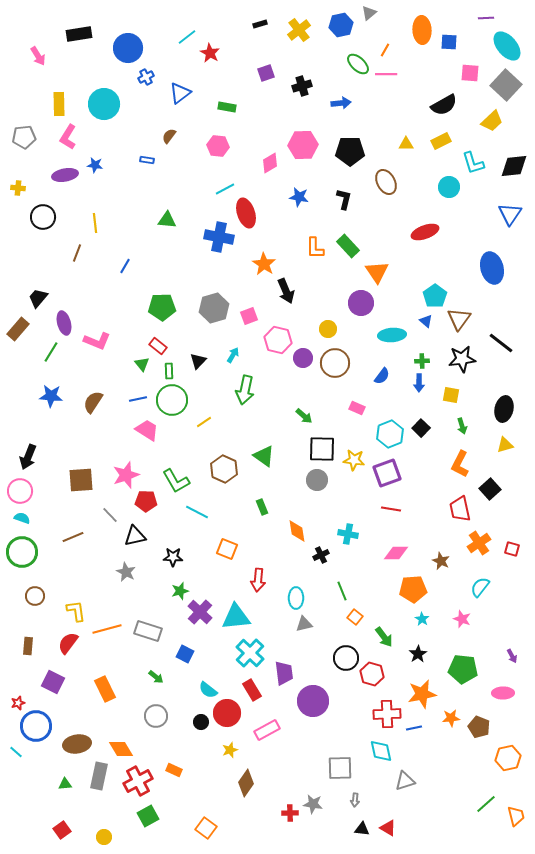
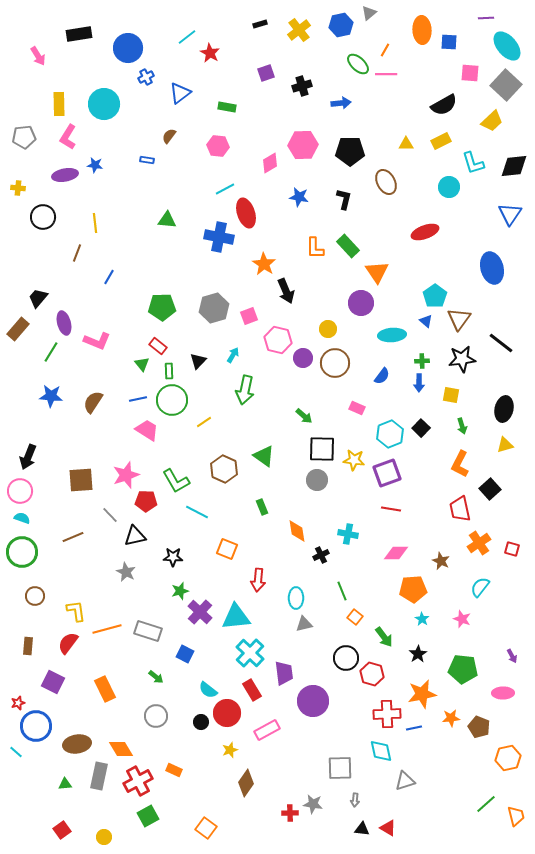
blue line at (125, 266): moved 16 px left, 11 px down
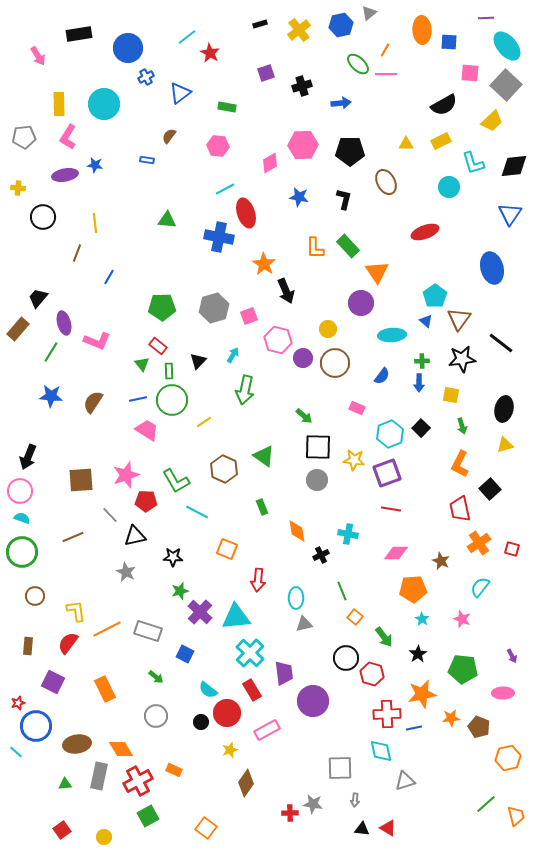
black square at (322, 449): moved 4 px left, 2 px up
orange line at (107, 629): rotated 12 degrees counterclockwise
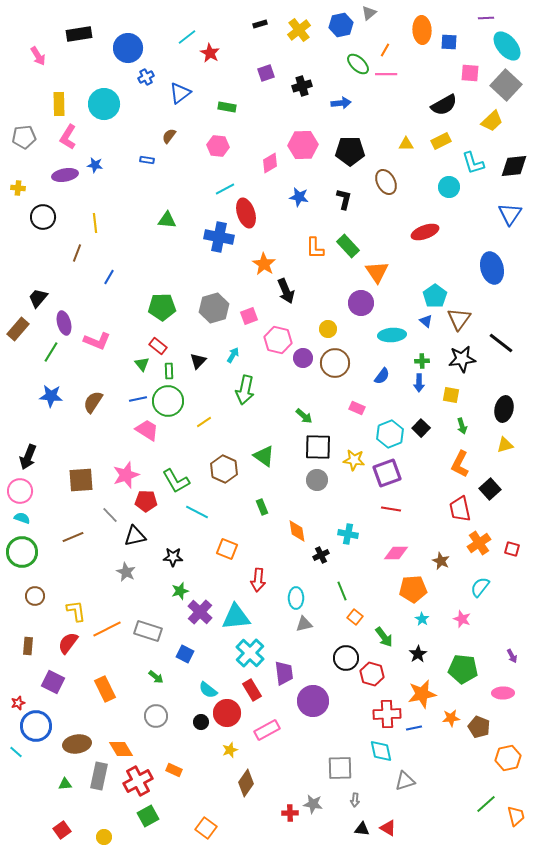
green circle at (172, 400): moved 4 px left, 1 px down
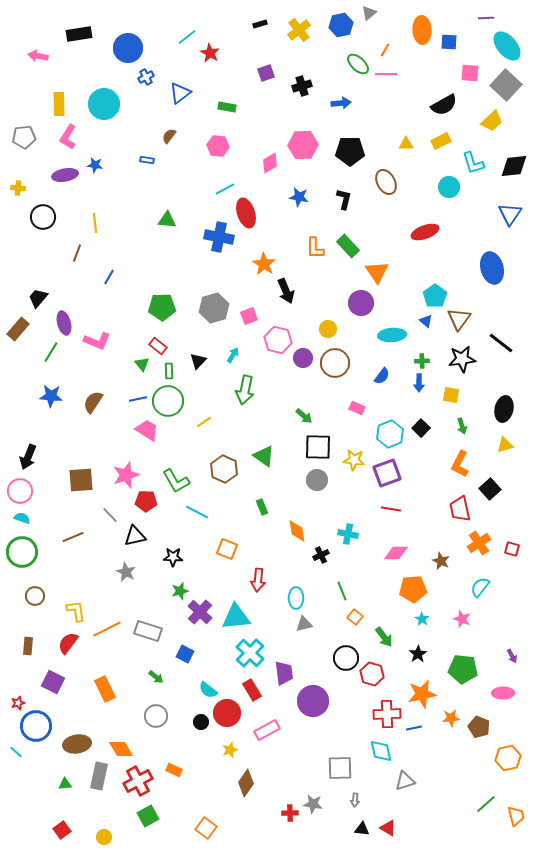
pink arrow at (38, 56): rotated 132 degrees clockwise
